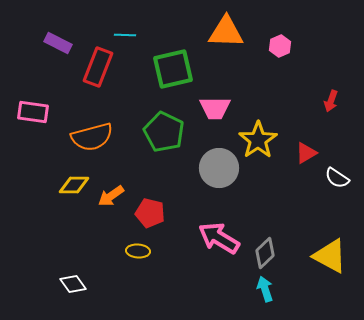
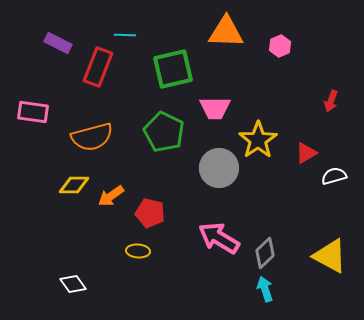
white semicircle: moved 3 px left, 2 px up; rotated 130 degrees clockwise
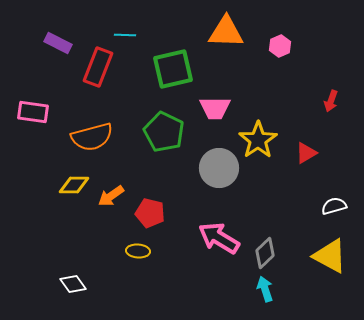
white semicircle: moved 30 px down
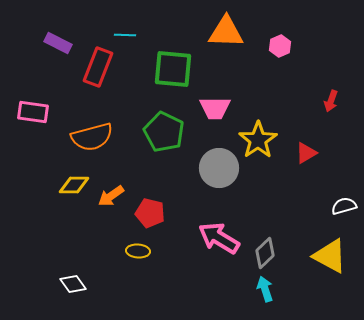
green square: rotated 18 degrees clockwise
white semicircle: moved 10 px right
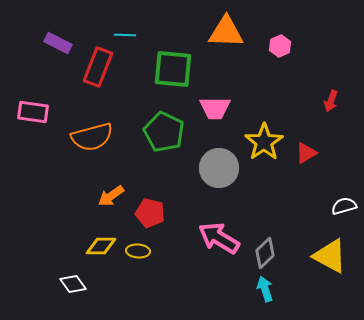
yellow star: moved 6 px right, 2 px down
yellow diamond: moved 27 px right, 61 px down
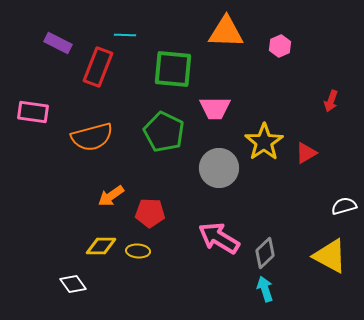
red pentagon: rotated 12 degrees counterclockwise
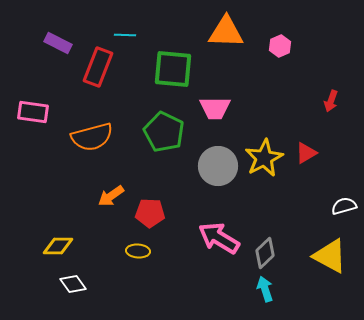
yellow star: moved 16 px down; rotated 6 degrees clockwise
gray circle: moved 1 px left, 2 px up
yellow diamond: moved 43 px left
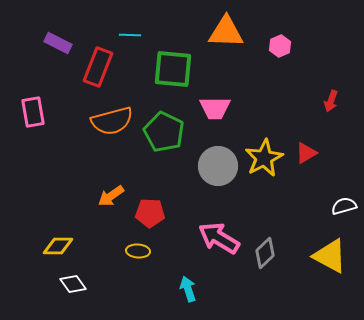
cyan line: moved 5 px right
pink rectangle: rotated 72 degrees clockwise
orange semicircle: moved 20 px right, 16 px up
cyan arrow: moved 77 px left
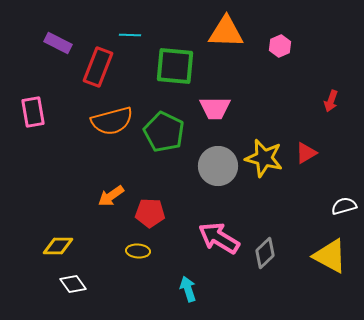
green square: moved 2 px right, 3 px up
yellow star: rotated 30 degrees counterclockwise
